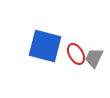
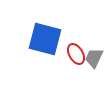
blue square: moved 7 px up
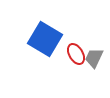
blue square: rotated 16 degrees clockwise
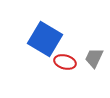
red ellipse: moved 11 px left, 8 px down; rotated 45 degrees counterclockwise
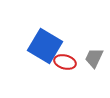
blue square: moved 7 px down
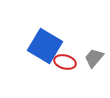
gray trapezoid: rotated 15 degrees clockwise
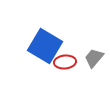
red ellipse: rotated 20 degrees counterclockwise
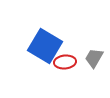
gray trapezoid: rotated 10 degrees counterclockwise
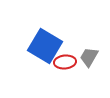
gray trapezoid: moved 5 px left, 1 px up
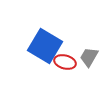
red ellipse: rotated 20 degrees clockwise
